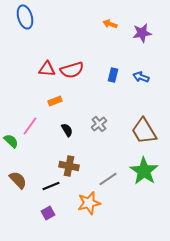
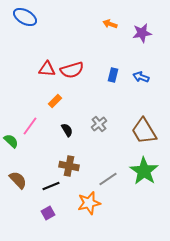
blue ellipse: rotated 45 degrees counterclockwise
orange rectangle: rotated 24 degrees counterclockwise
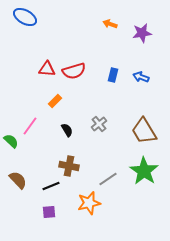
red semicircle: moved 2 px right, 1 px down
purple square: moved 1 px right, 1 px up; rotated 24 degrees clockwise
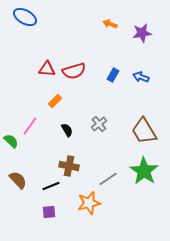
blue rectangle: rotated 16 degrees clockwise
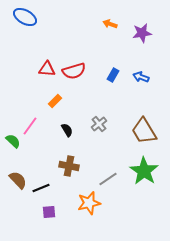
green semicircle: moved 2 px right
black line: moved 10 px left, 2 px down
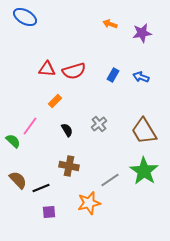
gray line: moved 2 px right, 1 px down
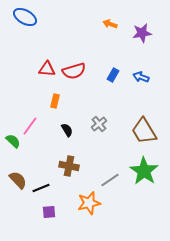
orange rectangle: rotated 32 degrees counterclockwise
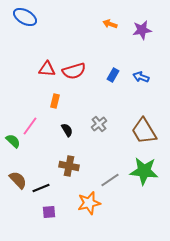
purple star: moved 3 px up
green star: rotated 28 degrees counterclockwise
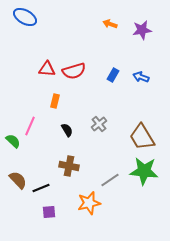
pink line: rotated 12 degrees counterclockwise
brown trapezoid: moved 2 px left, 6 px down
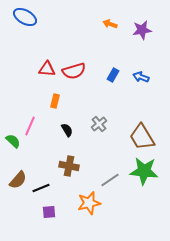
brown semicircle: rotated 84 degrees clockwise
